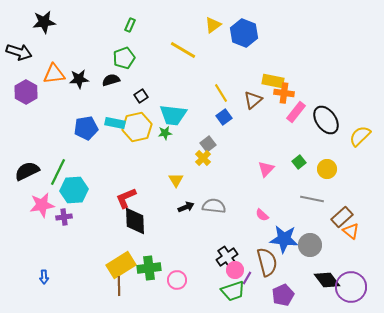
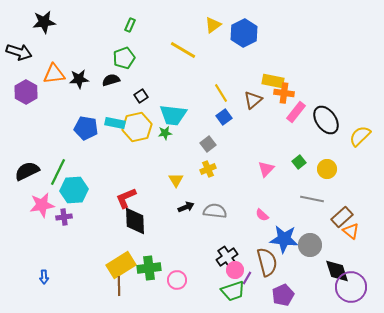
blue hexagon at (244, 33): rotated 12 degrees clockwise
blue pentagon at (86, 128): rotated 20 degrees clockwise
yellow cross at (203, 158): moved 5 px right, 11 px down; rotated 21 degrees clockwise
gray semicircle at (214, 206): moved 1 px right, 5 px down
black diamond at (327, 280): moved 10 px right, 9 px up; rotated 20 degrees clockwise
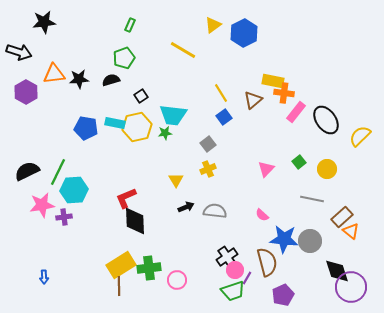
gray circle at (310, 245): moved 4 px up
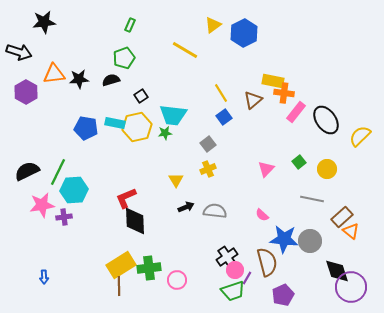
yellow line at (183, 50): moved 2 px right
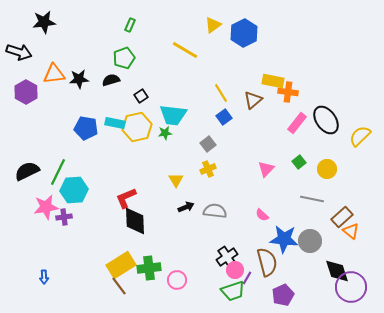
orange cross at (284, 93): moved 4 px right, 1 px up
pink rectangle at (296, 112): moved 1 px right, 11 px down
pink star at (42, 205): moved 4 px right, 2 px down
brown line at (119, 286): rotated 36 degrees counterclockwise
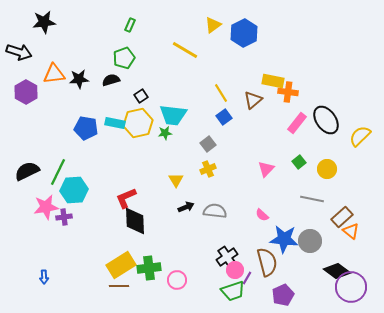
yellow hexagon at (137, 127): moved 1 px right, 4 px up
black diamond at (337, 271): rotated 36 degrees counterclockwise
brown line at (119, 286): rotated 54 degrees counterclockwise
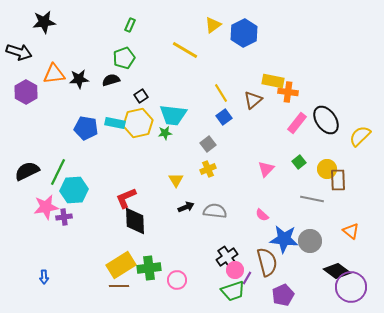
brown rectangle at (342, 217): moved 4 px left, 37 px up; rotated 50 degrees counterclockwise
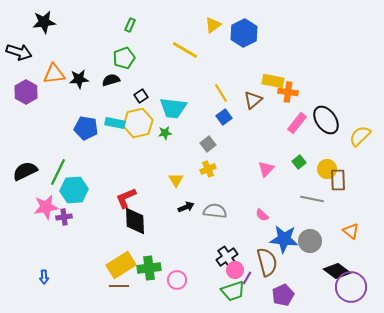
cyan trapezoid at (173, 115): moved 7 px up
black semicircle at (27, 171): moved 2 px left
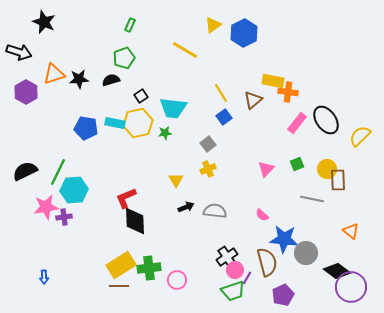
black star at (44, 22): rotated 30 degrees clockwise
orange triangle at (54, 74): rotated 10 degrees counterclockwise
green square at (299, 162): moved 2 px left, 2 px down; rotated 16 degrees clockwise
gray circle at (310, 241): moved 4 px left, 12 px down
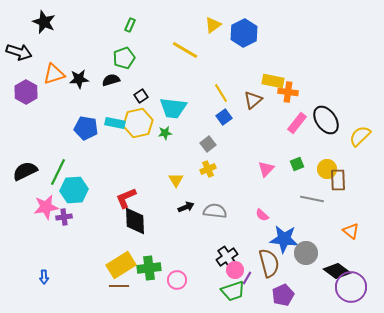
brown semicircle at (267, 262): moved 2 px right, 1 px down
